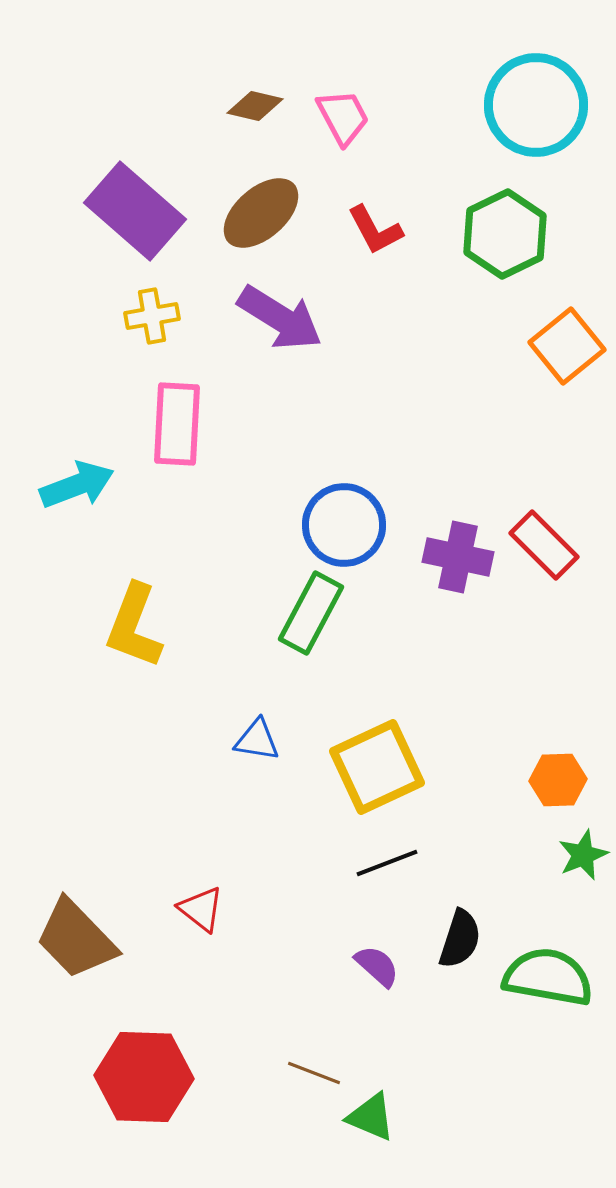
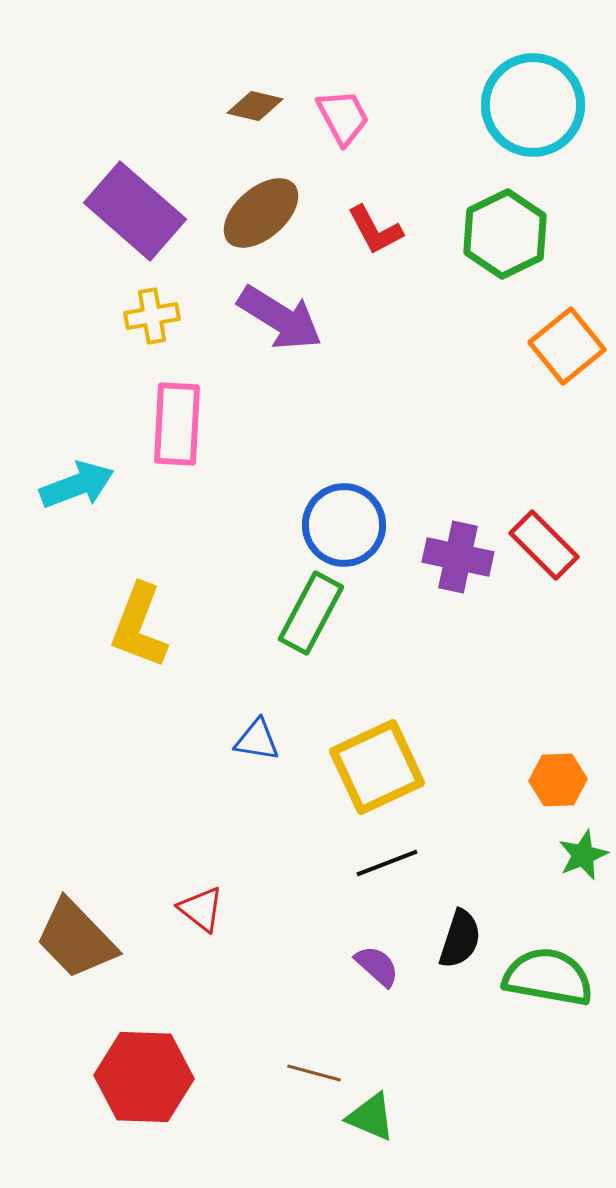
cyan circle: moved 3 px left
yellow L-shape: moved 5 px right
brown line: rotated 6 degrees counterclockwise
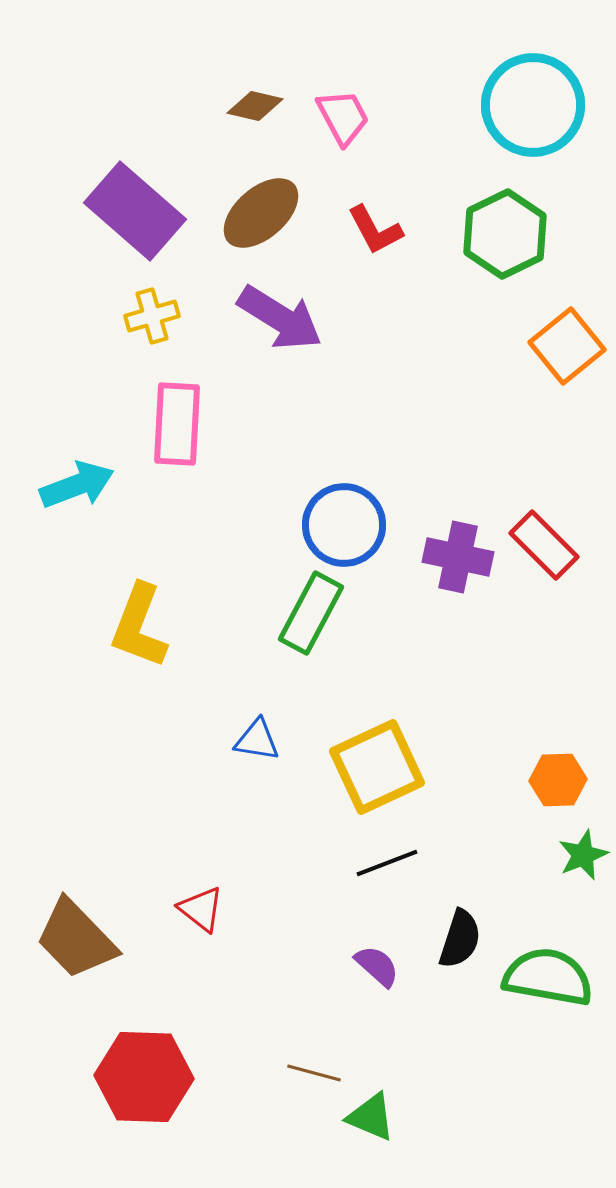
yellow cross: rotated 6 degrees counterclockwise
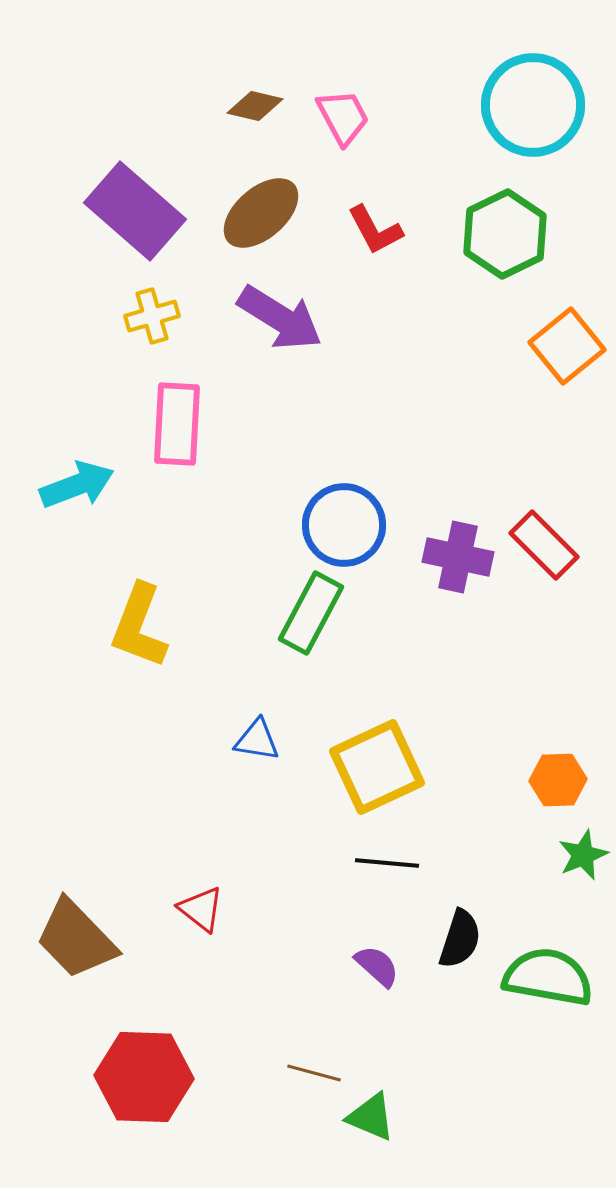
black line: rotated 26 degrees clockwise
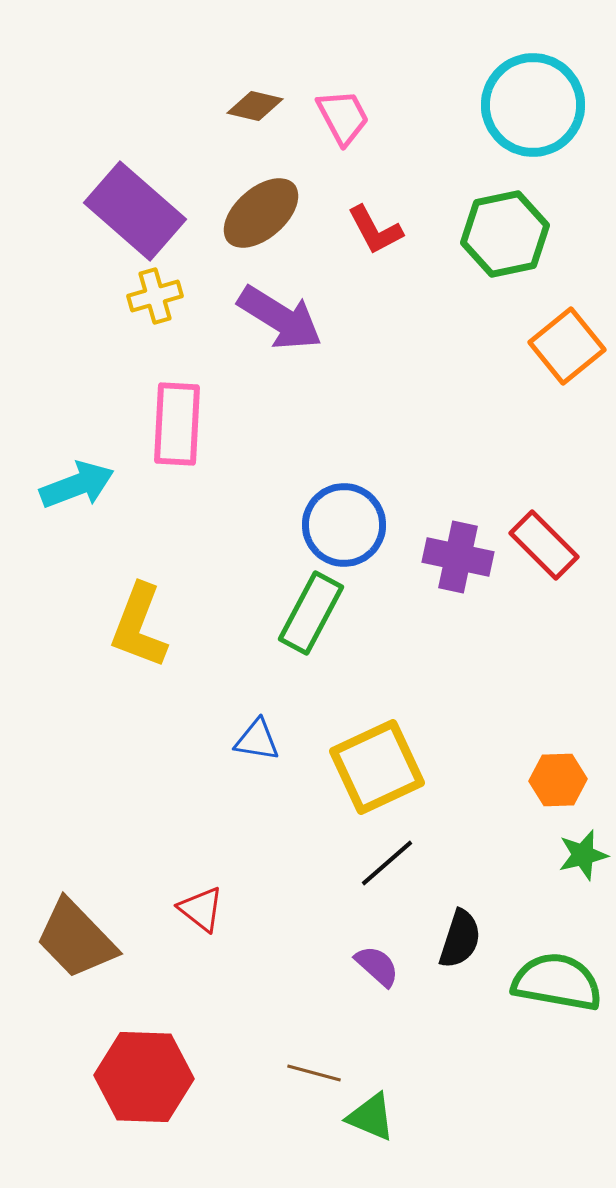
green hexagon: rotated 14 degrees clockwise
yellow cross: moved 3 px right, 20 px up
green star: rotated 9 degrees clockwise
black line: rotated 46 degrees counterclockwise
green semicircle: moved 9 px right, 5 px down
